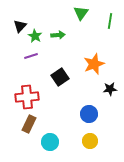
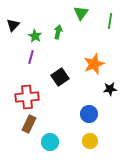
black triangle: moved 7 px left, 1 px up
green arrow: moved 3 px up; rotated 72 degrees counterclockwise
purple line: moved 1 px down; rotated 56 degrees counterclockwise
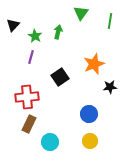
black star: moved 2 px up
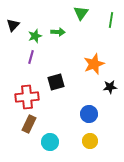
green line: moved 1 px right, 1 px up
green arrow: rotated 80 degrees clockwise
green star: rotated 24 degrees clockwise
black square: moved 4 px left, 5 px down; rotated 18 degrees clockwise
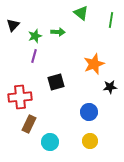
green triangle: rotated 28 degrees counterclockwise
purple line: moved 3 px right, 1 px up
red cross: moved 7 px left
blue circle: moved 2 px up
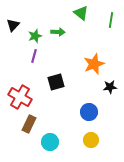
red cross: rotated 35 degrees clockwise
yellow circle: moved 1 px right, 1 px up
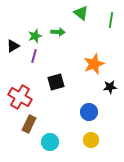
black triangle: moved 21 px down; rotated 16 degrees clockwise
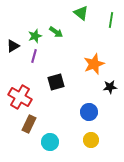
green arrow: moved 2 px left; rotated 32 degrees clockwise
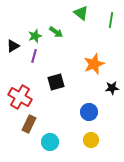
black star: moved 2 px right, 1 px down
